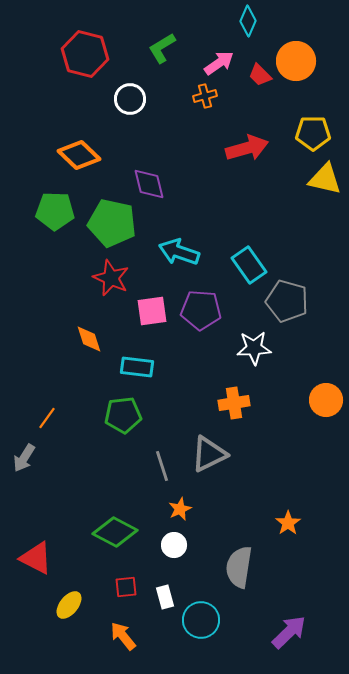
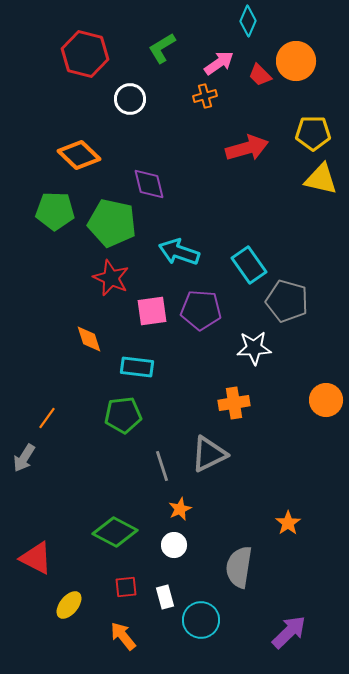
yellow triangle at (325, 179): moved 4 px left
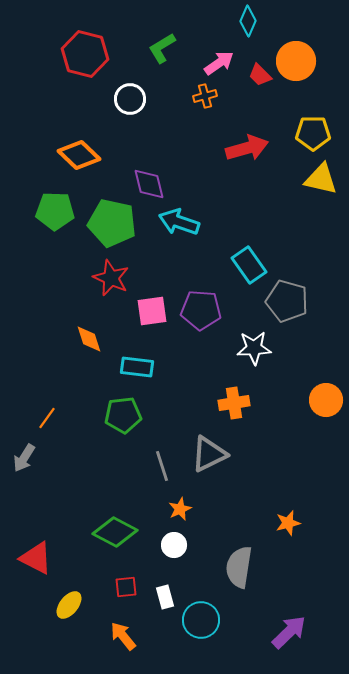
cyan arrow at (179, 252): moved 30 px up
orange star at (288, 523): rotated 20 degrees clockwise
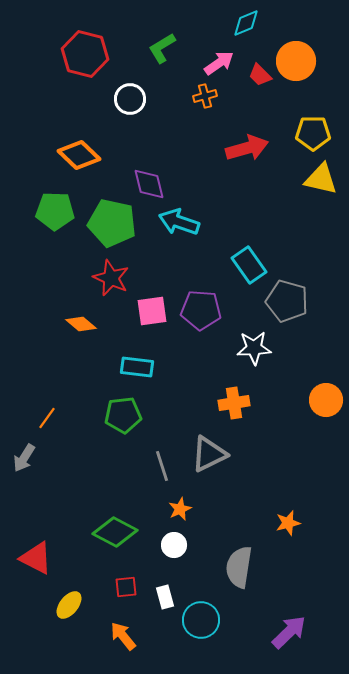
cyan diamond at (248, 21): moved 2 px left, 2 px down; rotated 44 degrees clockwise
orange diamond at (89, 339): moved 8 px left, 15 px up; rotated 32 degrees counterclockwise
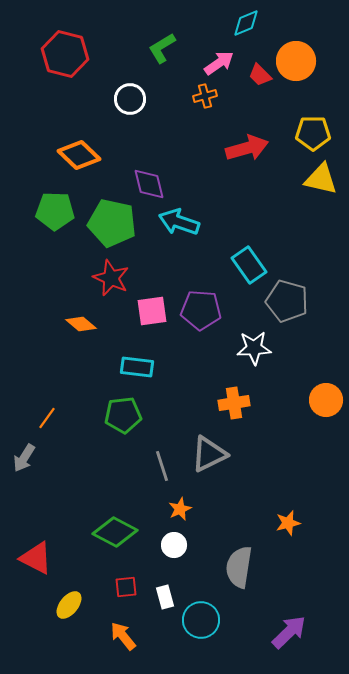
red hexagon at (85, 54): moved 20 px left
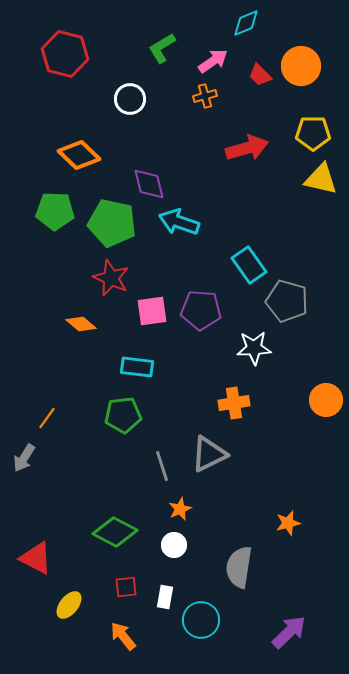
orange circle at (296, 61): moved 5 px right, 5 px down
pink arrow at (219, 63): moved 6 px left, 2 px up
white rectangle at (165, 597): rotated 25 degrees clockwise
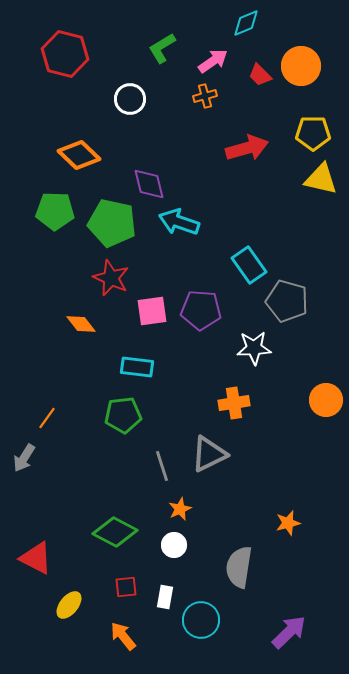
orange diamond at (81, 324): rotated 12 degrees clockwise
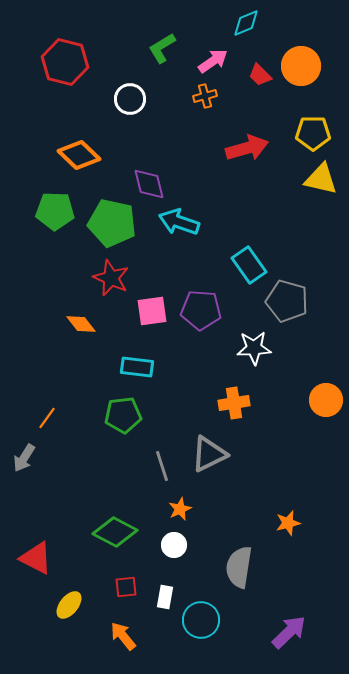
red hexagon at (65, 54): moved 8 px down
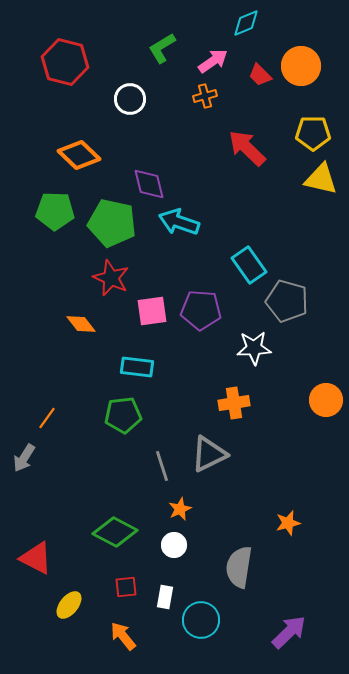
red arrow at (247, 148): rotated 120 degrees counterclockwise
